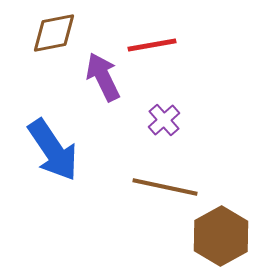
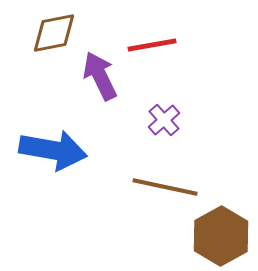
purple arrow: moved 3 px left, 1 px up
blue arrow: rotated 46 degrees counterclockwise
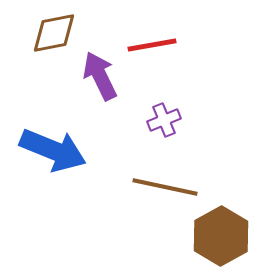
purple cross: rotated 20 degrees clockwise
blue arrow: rotated 12 degrees clockwise
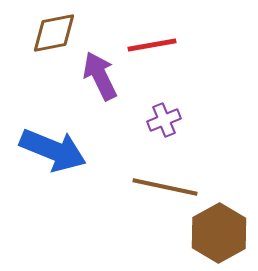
brown hexagon: moved 2 px left, 3 px up
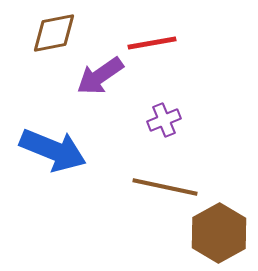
red line: moved 2 px up
purple arrow: rotated 99 degrees counterclockwise
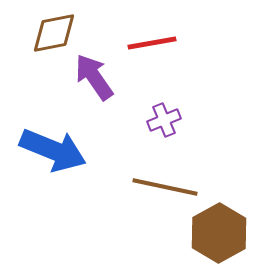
purple arrow: moved 6 px left, 1 px down; rotated 90 degrees clockwise
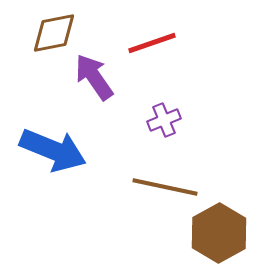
red line: rotated 9 degrees counterclockwise
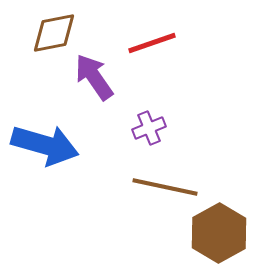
purple cross: moved 15 px left, 8 px down
blue arrow: moved 8 px left, 5 px up; rotated 6 degrees counterclockwise
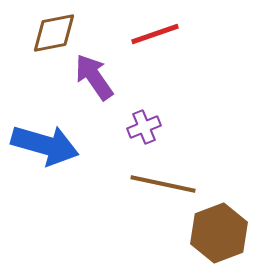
red line: moved 3 px right, 9 px up
purple cross: moved 5 px left, 1 px up
brown line: moved 2 px left, 3 px up
brown hexagon: rotated 8 degrees clockwise
